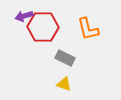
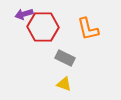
purple arrow: moved 2 px up
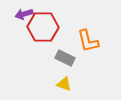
orange L-shape: moved 12 px down
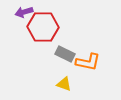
purple arrow: moved 2 px up
orange L-shape: moved 21 px down; rotated 65 degrees counterclockwise
gray rectangle: moved 4 px up
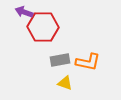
purple arrow: rotated 36 degrees clockwise
gray rectangle: moved 5 px left, 6 px down; rotated 36 degrees counterclockwise
yellow triangle: moved 1 px right, 1 px up
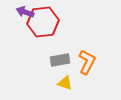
purple arrow: moved 1 px right
red hexagon: moved 5 px up; rotated 8 degrees counterclockwise
orange L-shape: moved 1 px left; rotated 75 degrees counterclockwise
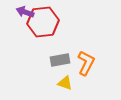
orange L-shape: moved 1 px left, 1 px down
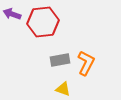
purple arrow: moved 13 px left, 2 px down
yellow triangle: moved 2 px left, 6 px down
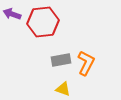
gray rectangle: moved 1 px right
